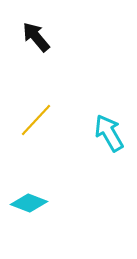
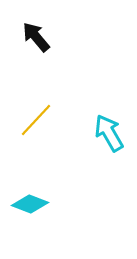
cyan diamond: moved 1 px right, 1 px down
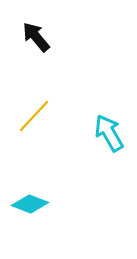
yellow line: moved 2 px left, 4 px up
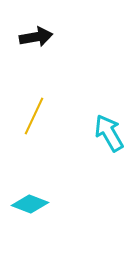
black arrow: rotated 120 degrees clockwise
yellow line: rotated 18 degrees counterclockwise
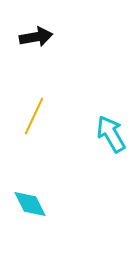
cyan arrow: moved 2 px right, 1 px down
cyan diamond: rotated 42 degrees clockwise
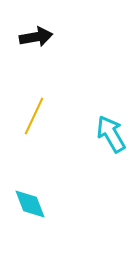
cyan diamond: rotated 6 degrees clockwise
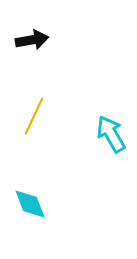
black arrow: moved 4 px left, 3 px down
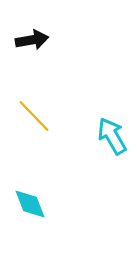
yellow line: rotated 69 degrees counterclockwise
cyan arrow: moved 1 px right, 2 px down
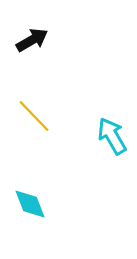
black arrow: rotated 20 degrees counterclockwise
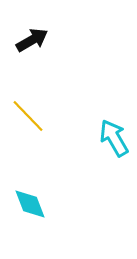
yellow line: moved 6 px left
cyan arrow: moved 2 px right, 2 px down
